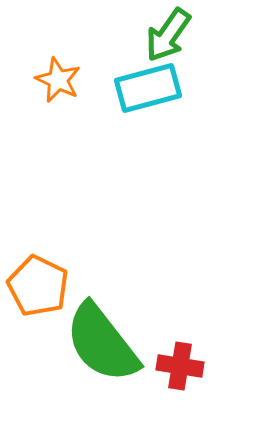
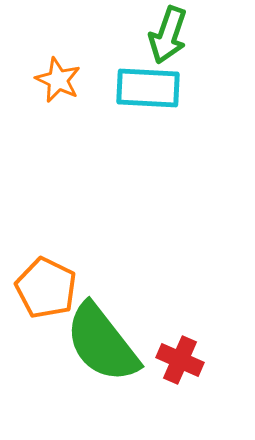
green arrow: rotated 16 degrees counterclockwise
cyan rectangle: rotated 18 degrees clockwise
orange pentagon: moved 8 px right, 2 px down
red cross: moved 6 px up; rotated 15 degrees clockwise
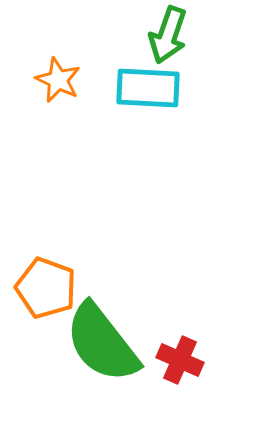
orange pentagon: rotated 6 degrees counterclockwise
